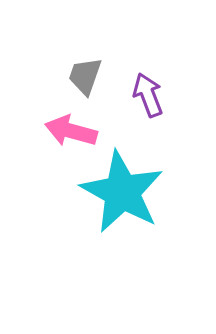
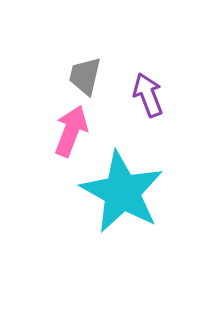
gray trapezoid: rotated 6 degrees counterclockwise
pink arrow: rotated 96 degrees clockwise
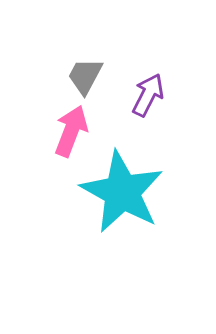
gray trapezoid: rotated 15 degrees clockwise
purple arrow: rotated 48 degrees clockwise
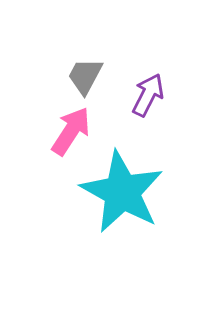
pink arrow: rotated 12 degrees clockwise
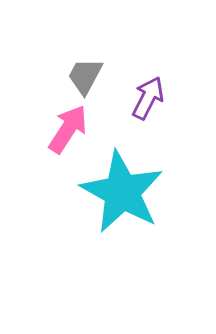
purple arrow: moved 3 px down
pink arrow: moved 3 px left, 2 px up
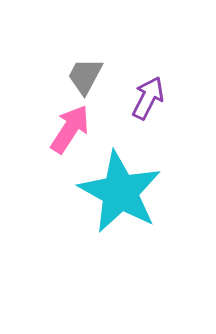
pink arrow: moved 2 px right
cyan star: moved 2 px left
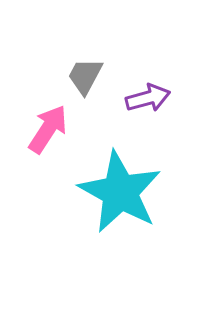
purple arrow: rotated 48 degrees clockwise
pink arrow: moved 22 px left
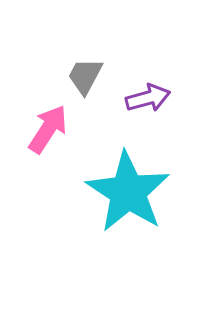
cyan star: moved 8 px right; rotated 4 degrees clockwise
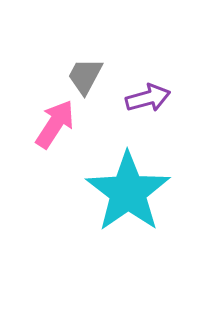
pink arrow: moved 7 px right, 5 px up
cyan star: rotated 4 degrees clockwise
